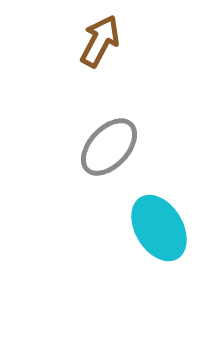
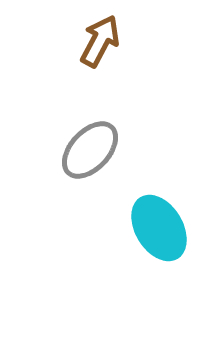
gray ellipse: moved 19 px left, 3 px down
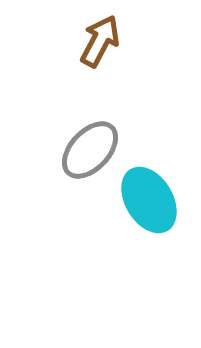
cyan ellipse: moved 10 px left, 28 px up
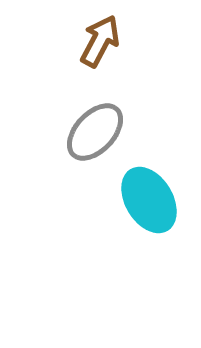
gray ellipse: moved 5 px right, 18 px up
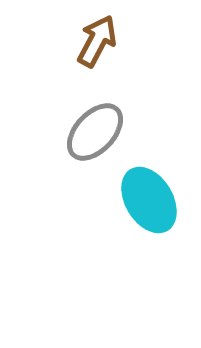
brown arrow: moved 3 px left
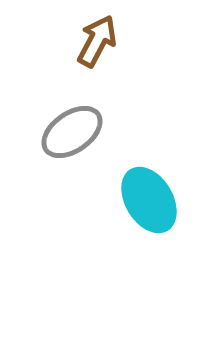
gray ellipse: moved 23 px left; rotated 12 degrees clockwise
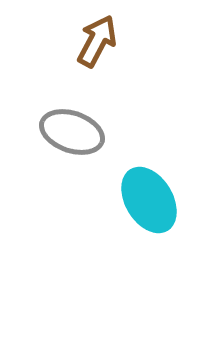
gray ellipse: rotated 54 degrees clockwise
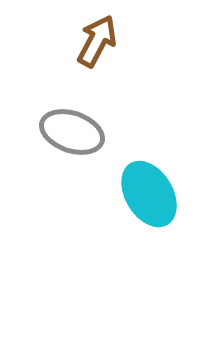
cyan ellipse: moved 6 px up
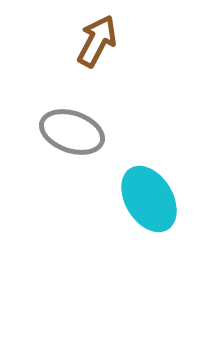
cyan ellipse: moved 5 px down
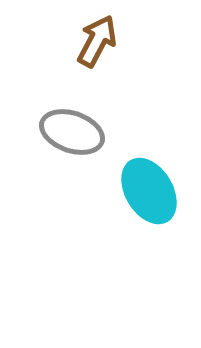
cyan ellipse: moved 8 px up
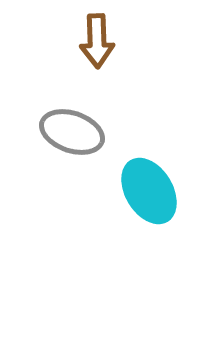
brown arrow: rotated 150 degrees clockwise
